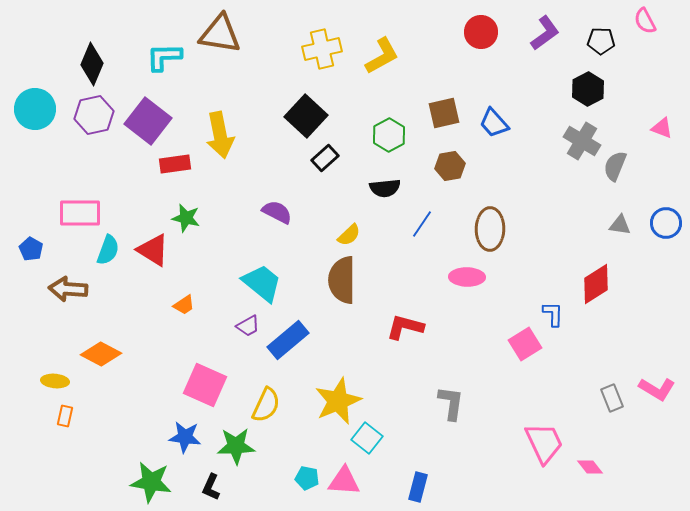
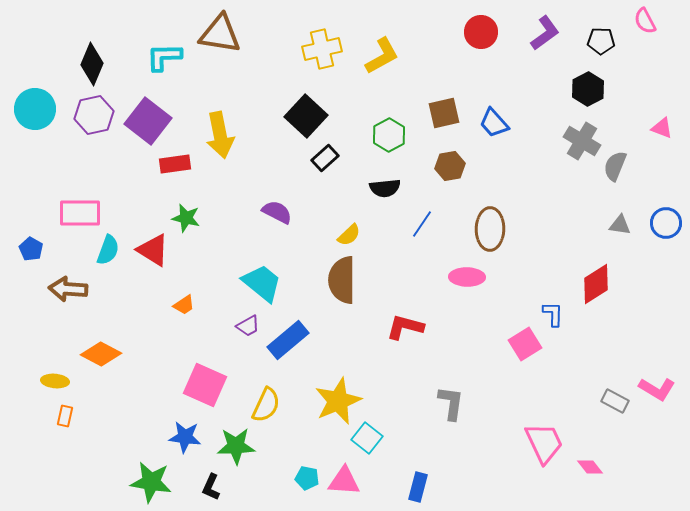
gray rectangle at (612, 398): moved 3 px right, 3 px down; rotated 40 degrees counterclockwise
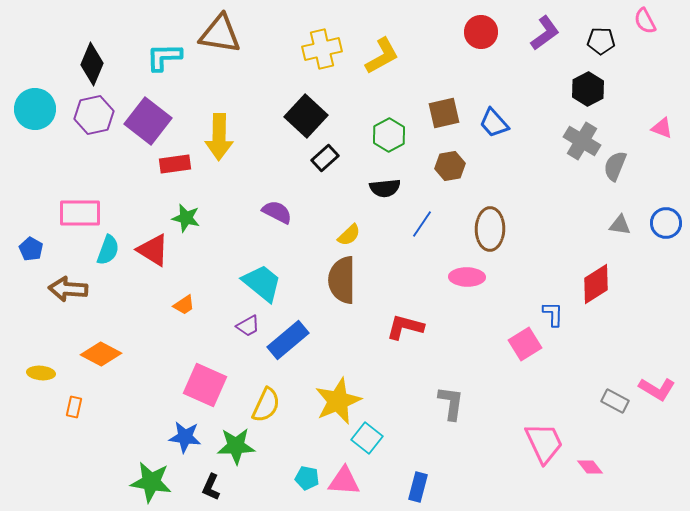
yellow arrow at (220, 135): moved 1 px left, 2 px down; rotated 12 degrees clockwise
yellow ellipse at (55, 381): moved 14 px left, 8 px up
orange rectangle at (65, 416): moved 9 px right, 9 px up
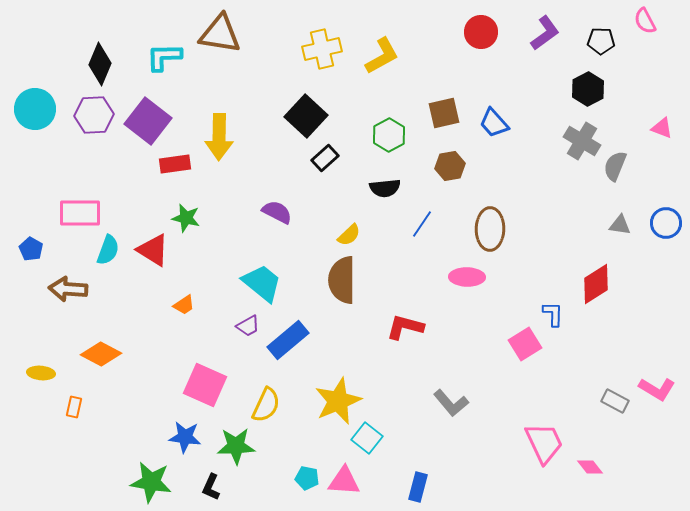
black diamond at (92, 64): moved 8 px right
purple hexagon at (94, 115): rotated 9 degrees clockwise
gray L-shape at (451, 403): rotated 132 degrees clockwise
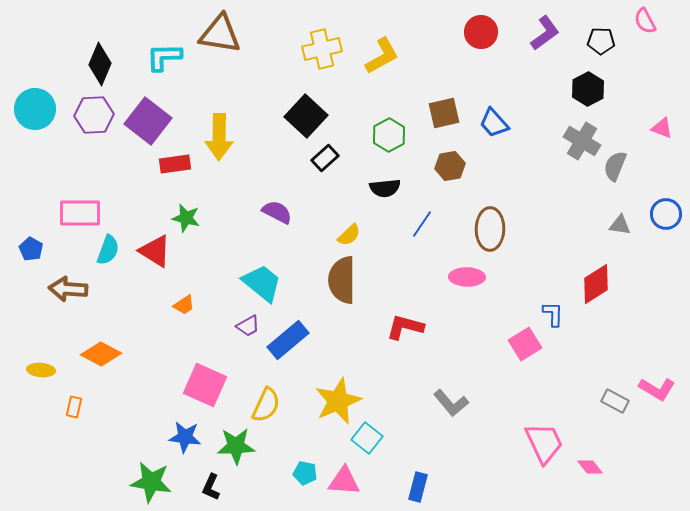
blue circle at (666, 223): moved 9 px up
red triangle at (153, 250): moved 2 px right, 1 px down
yellow ellipse at (41, 373): moved 3 px up
cyan pentagon at (307, 478): moved 2 px left, 5 px up
